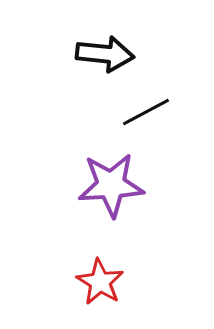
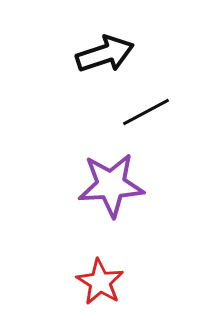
black arrow: rotated 24 degrees counterclockwise
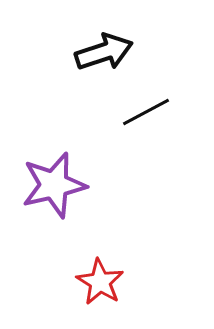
black arrow: moved 1 px left, 2 px up
purple star: moved 57 px left; rotated 10 degrees counterclockwise
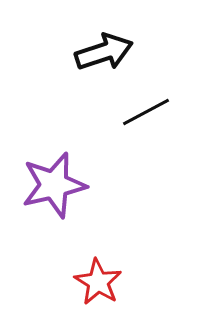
red star: moved 2 px left
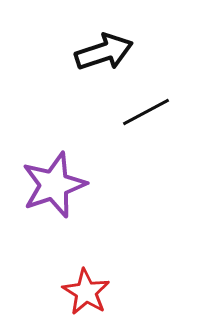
purple star: rotated 6 degrees counterclockwise
red star: moved 12 px left, 10 px down
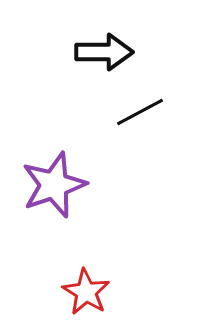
black arrow: rotated 18 degrees clockwise
black line: moved 6 px left
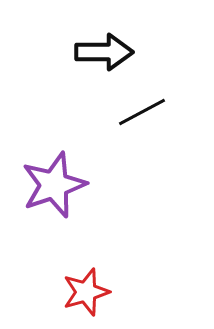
black line: moved 2 px right
red star: rotated 24 degrees clockwise
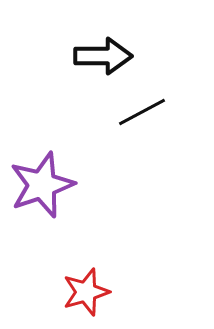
black arrow: moved 1 px left, 4 px down
purple star: moved 12 px left
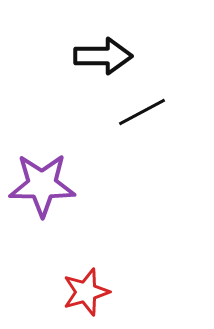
purple star: rotated 20 degrees clockwise
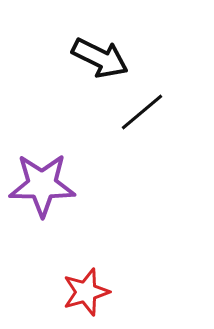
black arrow: moved 3 px left, 2 px down; rotated 26 degrees clockwise
black line: rotated 12 degrees counterclockwise
